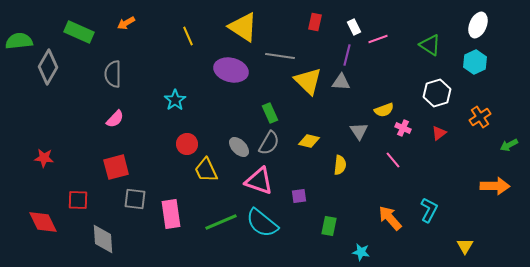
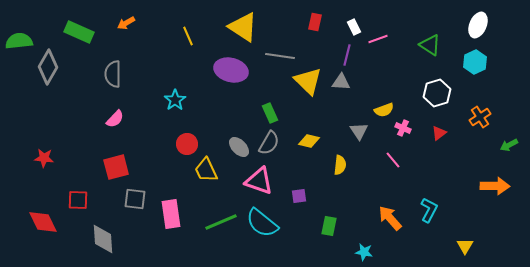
cyan star at (361, 252): moved 3 px right
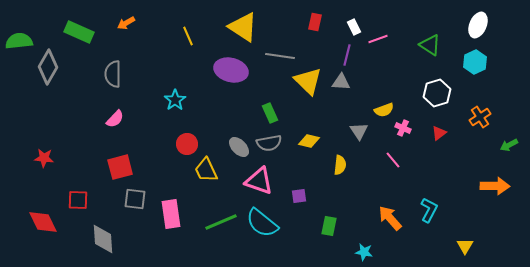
gray semicircle at (269, 143): rotated 50 degrees clockwise
red square at (116, 167): moved 4 px right
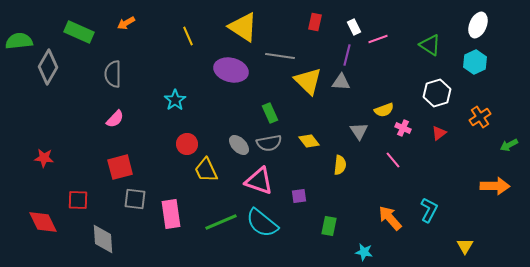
yellow diamond at (309, 141): rotated 40 degrees clockwise
gray ellipse at (239, 147): moved 2 px up
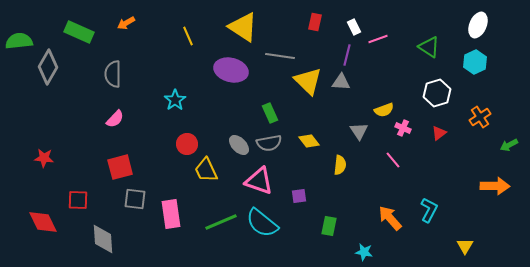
green triangle at (430, 45): moved 1 px left, 2 px down
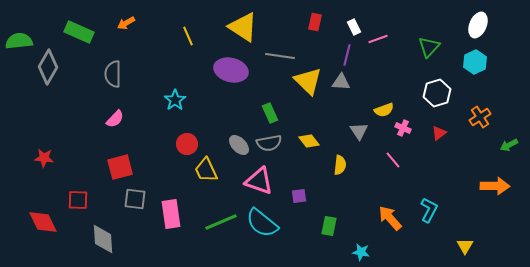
green triangle at (429, 47): rotated 40 degrees clockwise
cyan star at (364, 252): moved 3 px left
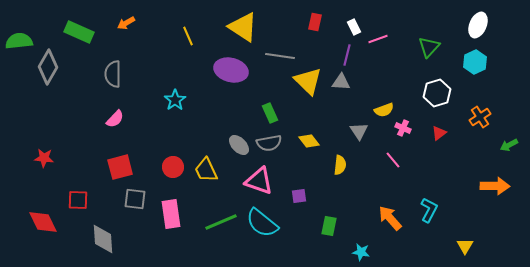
red circle at (187, 144): moved 14 px left, 23 px down
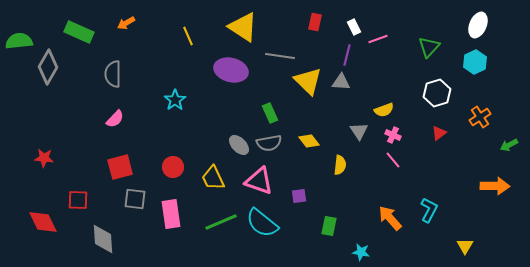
pink cross at (403, 128): moved 10 px left, 7 px down
yellow trapezoid at (206, 170): moved 7 px right, 8 px down
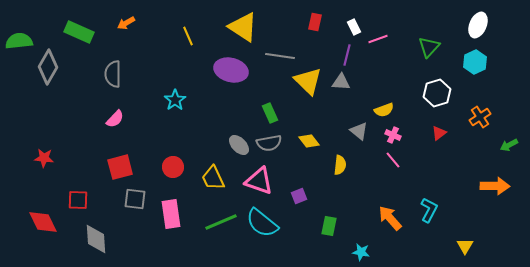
gray triangle at (359, 131): rotated 18 degrees counterclockwise
purple square at (299, 196): rotated 14 degrees counterclockwise
gray diamond at (103, 239): moved 7 px left
